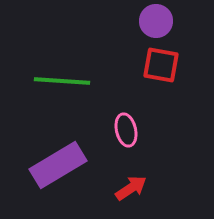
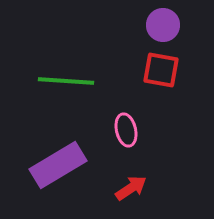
purple circle: moved 7 px right, 4 px down
red square: moved 5 px down
green line: moved 4 px right
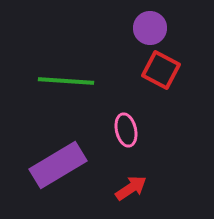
purple circle: moved 13 px left, 3 px down
red square: rotated 18 degrees clockwise
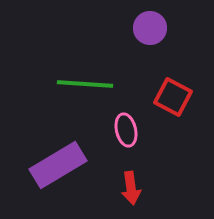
red square: moved 12 px right, 27 px down
green line: moved 19 px right, 3 px down
red arrow: rotated 116 degrees clockwise
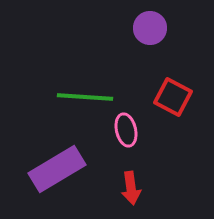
green line: moved 13 px down
purple rectangle: moved 1 px left, 4 px down
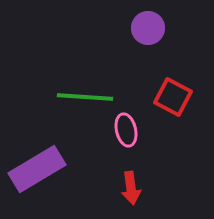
purple circle: moved 2 px left
purple rectangle: moved 20 px left
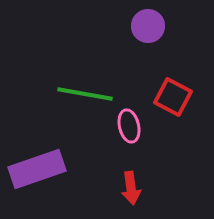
purple circle: moved 2 px up
green line: moved 3 px up; rotated 6 degrees clockwise
pink ellipse: moved 3 px right, 4 px up
purple rectangle: rotated 12 degrees clockwise
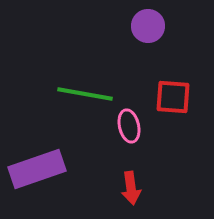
red square: rotated 24 degrees counterclockwise
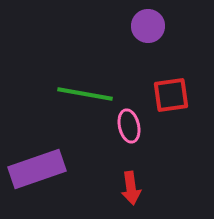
red square: moved 2 px left, 2 px up; rotated 12 degrees counterclockwise
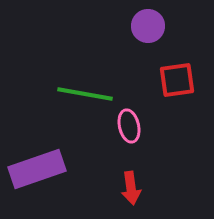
red square: moved 6 px right, 15 px up
